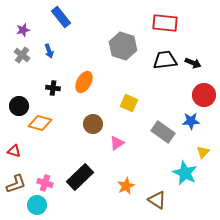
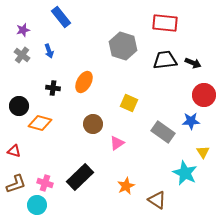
yellow triangle: rotated 16 degrees counterclockwise
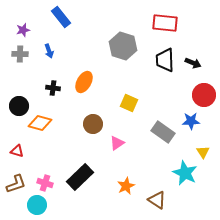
gray cross: moved 2 px left, 1 px up; rotated 35 degrees counterclockwise
black trapezoid: rotated 85 degrees counterclockwise
red triangle: moved 3 px right
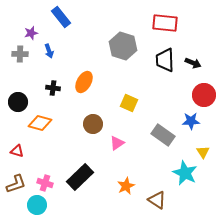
purple star: moved 8 px right, 3 px down
black circle: moved 1 px left, 4 px up
gray rectangle: moved 3 px down
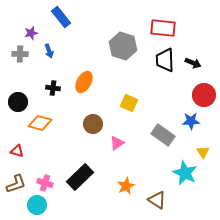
red rectangle: moved 2 px left, 5 px down
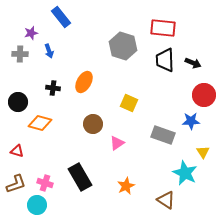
gray rectangle: rotated 15 degrees counterclockwise
black rectangle: rotated 76 degrees counterclockwise
brown triangle: moved 9 px right
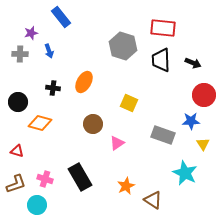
black trapezoid: moved 4 px left
yellow triangle: moved 8 px up
pink cross: moved 4 px up
brown triangle: moved 13 px left
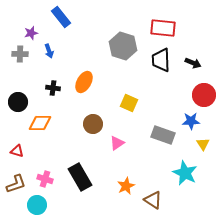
orange diamond: rotated 15 degrees counterclockwise
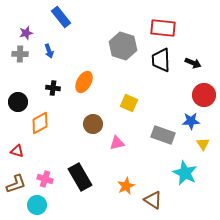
purple star: moved 5 px left
orange diamond: rotated 30 degrees counterclockwise
pink triangle: rotated 21 degrees clockwise
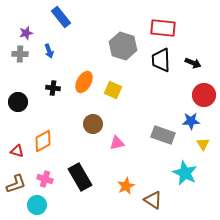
yellow square: moved 16 px left, 13 px up
orange diamond: moved 3 px right, 18 px down
